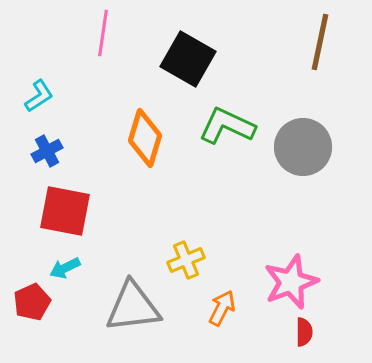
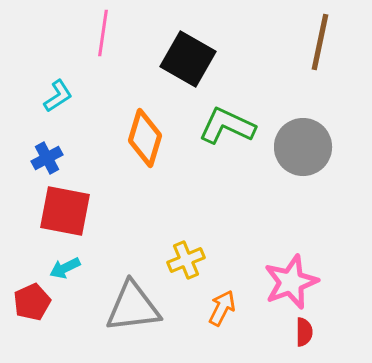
cyan L-shape: moved 19 px right
blue cross: moved 7 px down
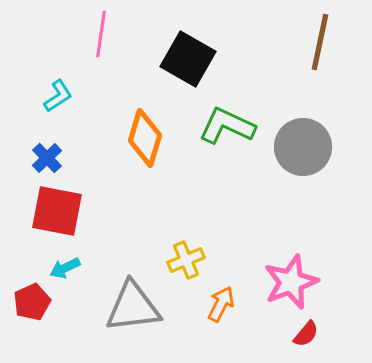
pink line: moved 2 px left, 1 px down
blue cross: rotated 16 degrees counterclockwise
red square: moved 8 px left
orange arrow: moved 1 px left, 4 px up
red semicircle: moved 2 px right, 2 px down; rotated 40 degrees clockwise
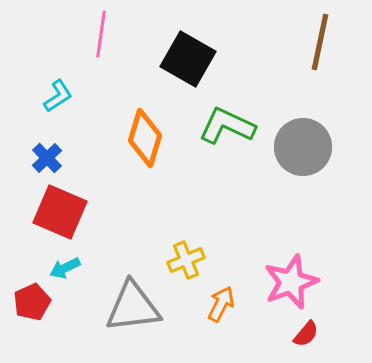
red square: moved 3 px right, 1 px down; rotated 12 degrees clockwise
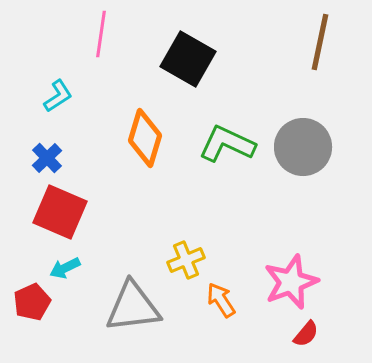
green L-shape: moved 18 px down
orange arrow: moved 4 px up; rotated 60 degrees counterclockwise
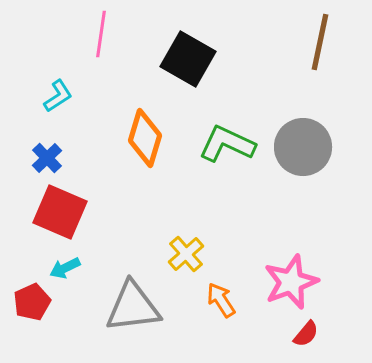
yellow cross: moved 6 px up; rotated 18 degrees counterclockwise
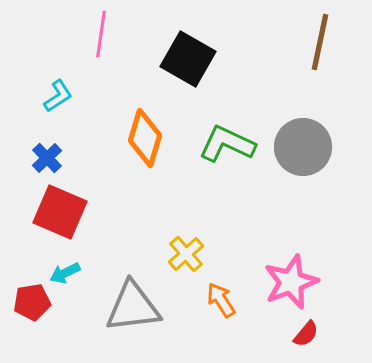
cyan arrow: moved 5 px down
red pentagon: rotated 15 degrees clockwise
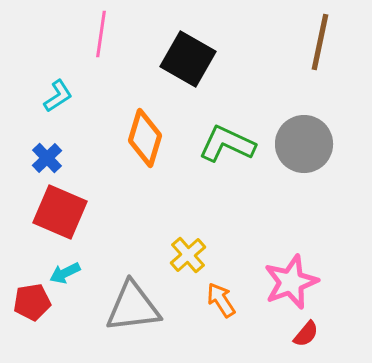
gray circle: moved 1 px right, 3 px up
yellow cross: moved 2 px right, 1 px down
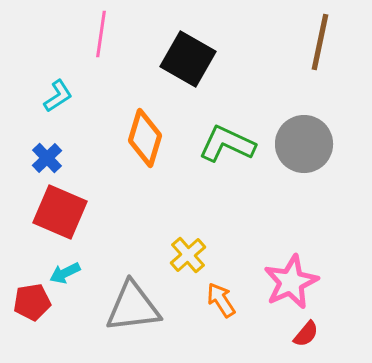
pink star: rotated 4 degrees counterclockwise
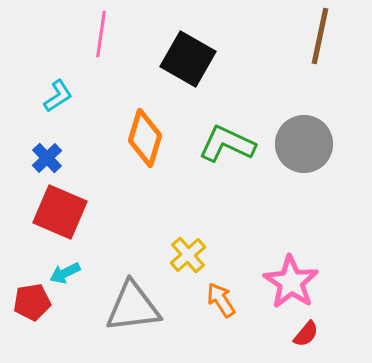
brown line: moved 6 px up
pink star: rotated 14 degrees counterclockwise
